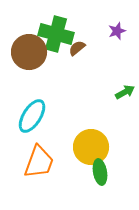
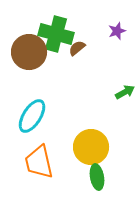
orange trapezoid: rotated 147 degrees clockwise
green ellipse: moved 3 px left, 5 px down
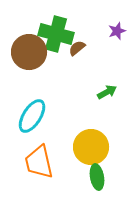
green arrow: moved 18 px left
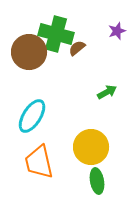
green ellipse: moved 4 px down
